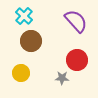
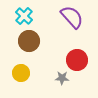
purple semicircle: moved 4 px left, 4 px up
brown circle: moved 2 px left
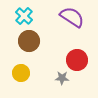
purple semicircle: rotated 15 degrees counterclockwise
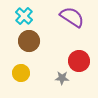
red circle: moved 2 px right, 1 px down
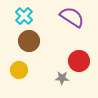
yellow circle: moved 2 px left, 3 px up
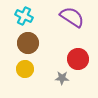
cyan cross: rotated 18 degrees counterclockwise
brown circle: moved 1 px left, 2 px down
red circle: moved 1 px left, 2 px up
yellow circle: moved 6 px right, 1 px up
